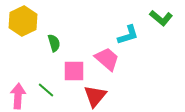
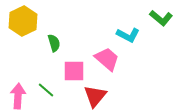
cyan L-shape: rotated 45 degrees clockwise
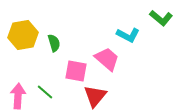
yellow hexagon: moved 14 px down; rotated 16 degrees clockwise
pink square: moved 2 px right; rotated 10 degrees clockwise
green line: moved 1 px left, 2 px down
